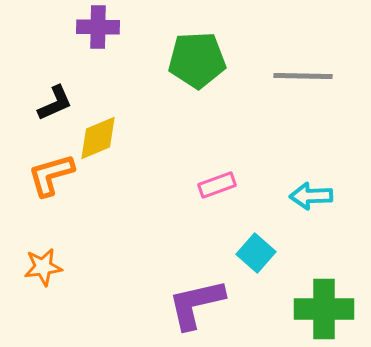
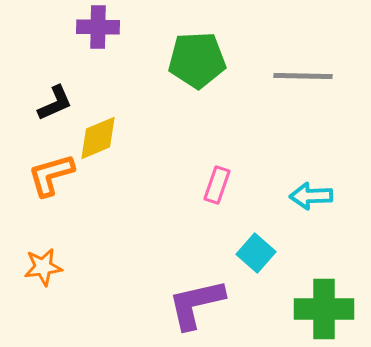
pink rectangle: rotated 51 degrees counterclockwise
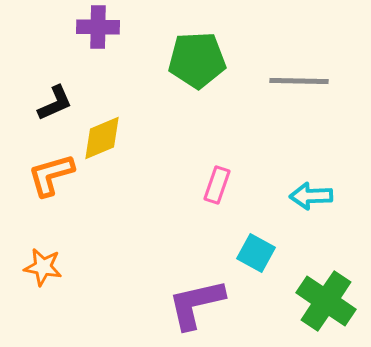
gray line: moved 4 px left, 5 px down
yellow diamond: moved 4 px right
cyan square: rotated 12 degrees counterclockwise
orange star: rotated 18 degrees clockwise
green cross: moved 2 px right, 8 px up; rotated 34 degrees clockwise
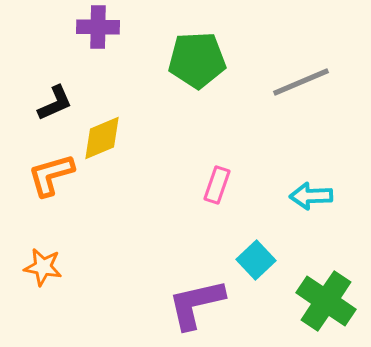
gray line: moved 2 px right, 1 px down; rotated 24 degrees counterclockwise
cyan square: moved 7 px down; rotated 18 degrees clockwise
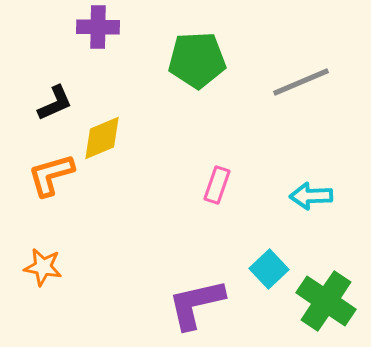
cyan square: moved 13 px right, 9 px down
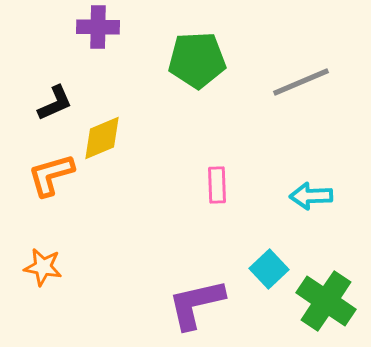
pink rectangle: rotated 21 degrees counterclockwise
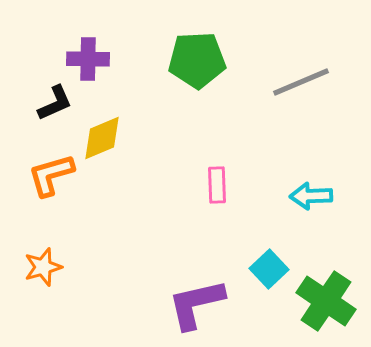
purple cross: moved 10 px left, 32 px down
orange star: rotated 27 degrees counterclockwise
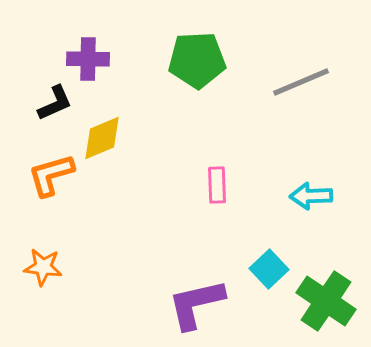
orange star: rotated 24 degrees clockwise
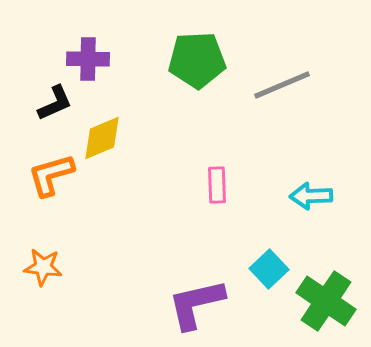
gray line: moved 19 px left, 3 px down
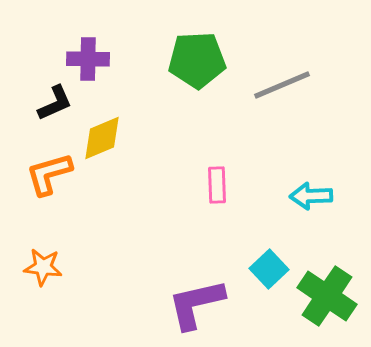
orange L-shape: moved 2 px left, 1 px up
green cross: moved 1 px right, 5 px up
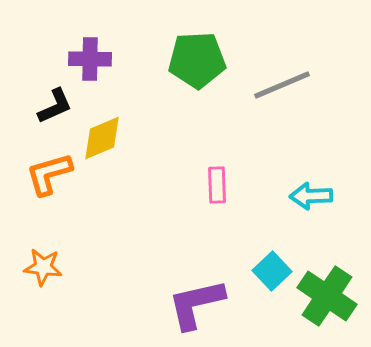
purple cross: moved 2 px right
black L-shape: moved 3 px down
cyan square: moved 3 px right, 2 px down
